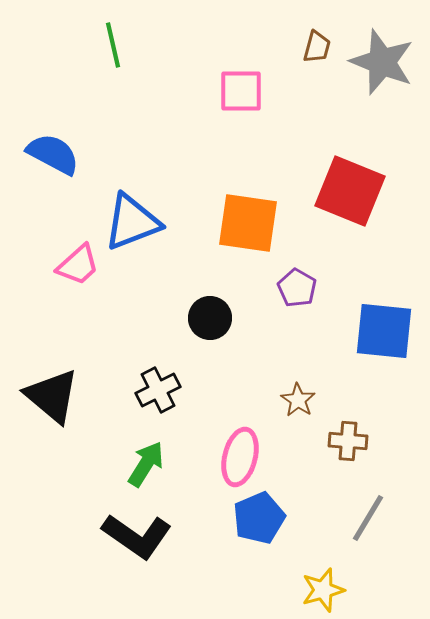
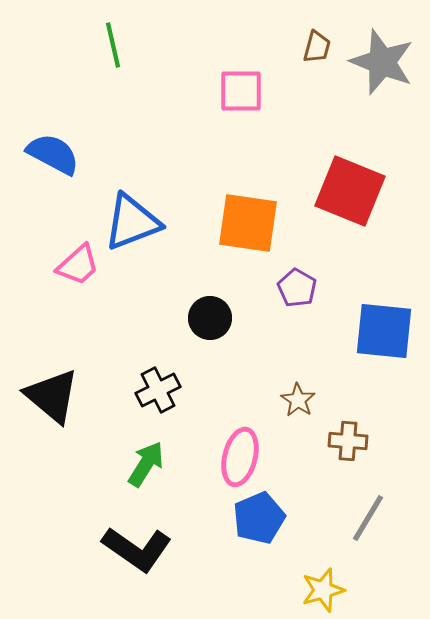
black L-shape: moved 13 px down
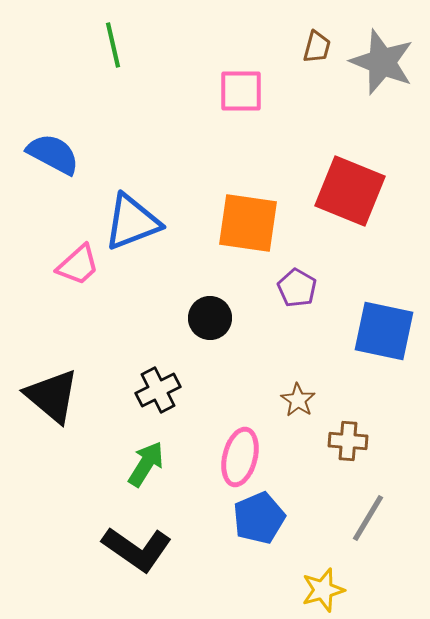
blue square: rotated 6 degrees clockwise
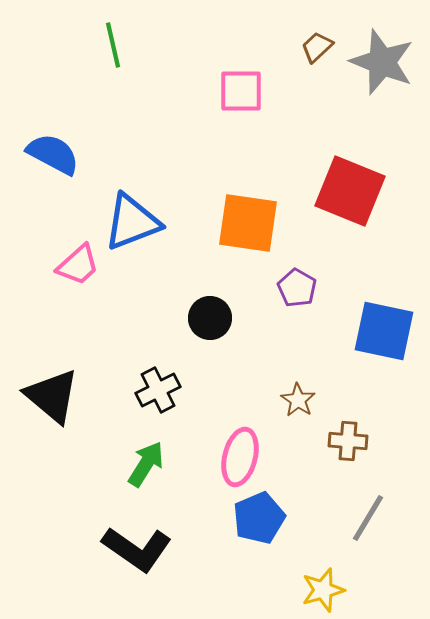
brown trapezoid: rotated 148 degrees counterclockwise
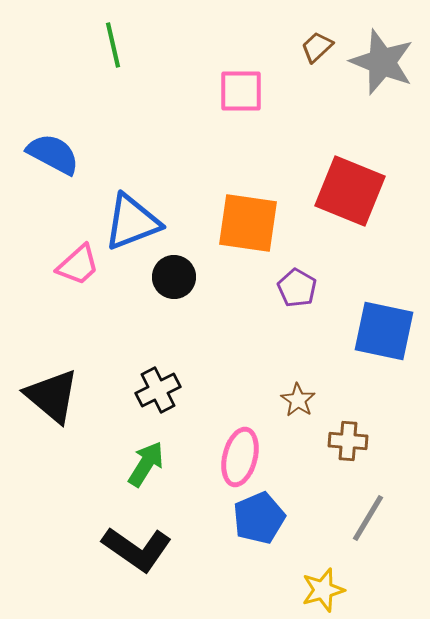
black circle: moved 36 px left, 41 px up
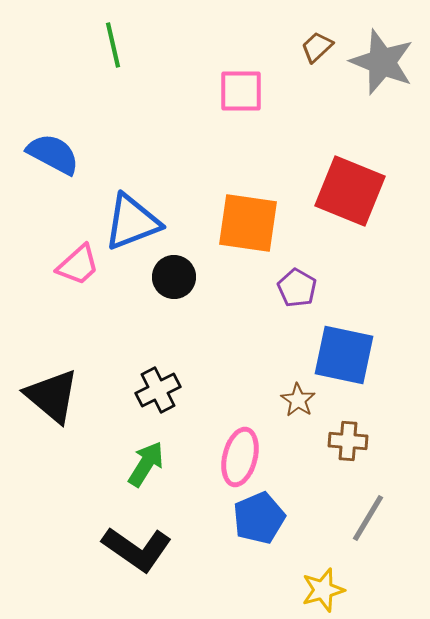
blue square: moved 40 px left, 24 px down
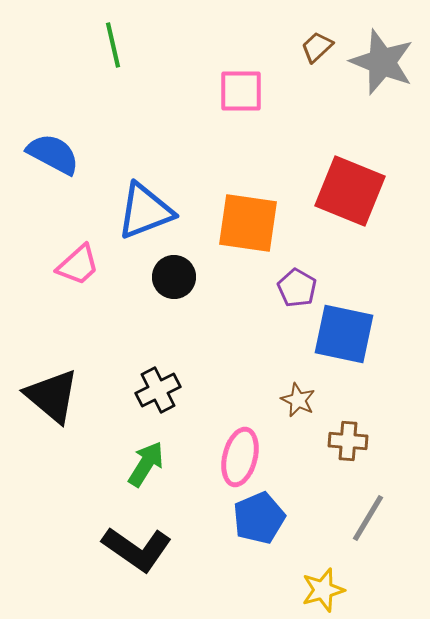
blue triangle: moved 13 px right, 11 px up
blue square: moved 21 px up
brown star: rotated 8 degrees counterclockwise
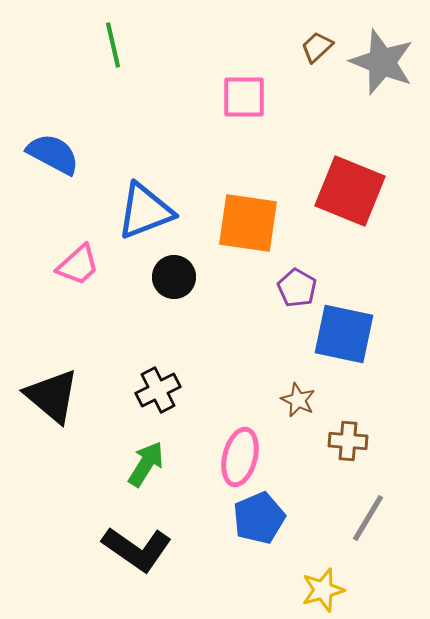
pink square: moved 3 px right, 6 px down
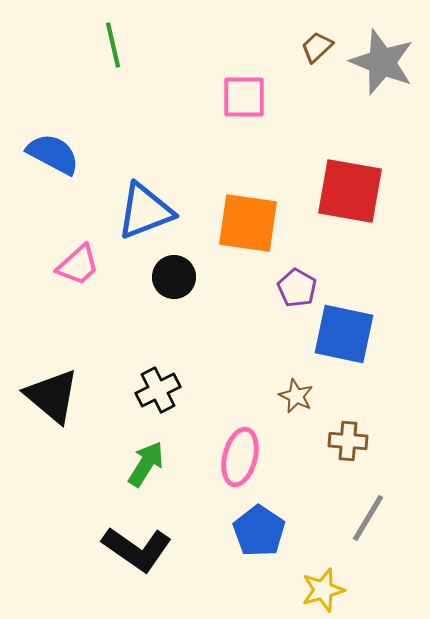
red square: rotated 12 degrees counterclockwise
brown star: moved 2 px left, 4 px up
blue pentagon: moved 13 px down; rotated 15 degrees counterclockwise
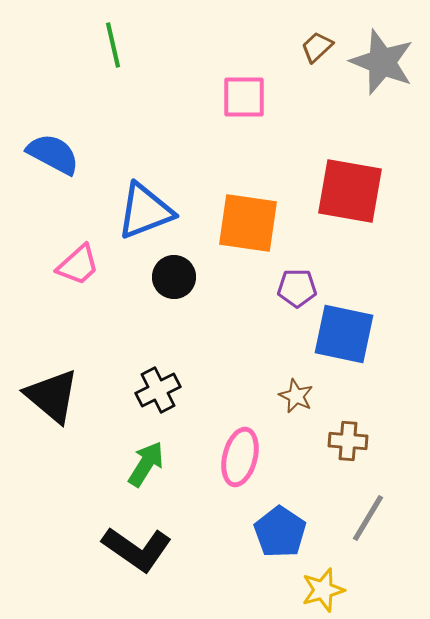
purple pentagon: rotated 30 degrees counterclockwise
blue pentagon: moved 21 px right, 1 px down
